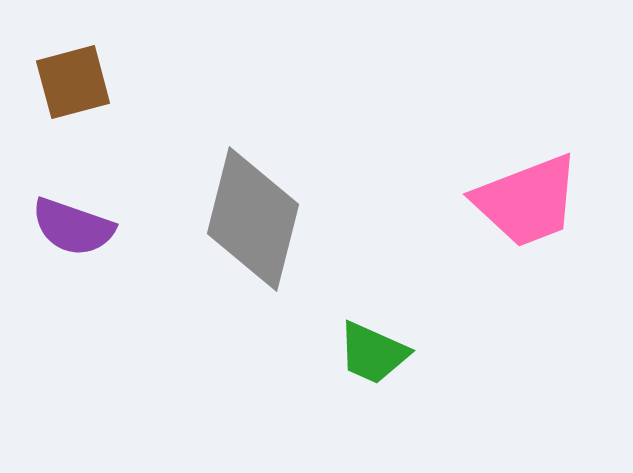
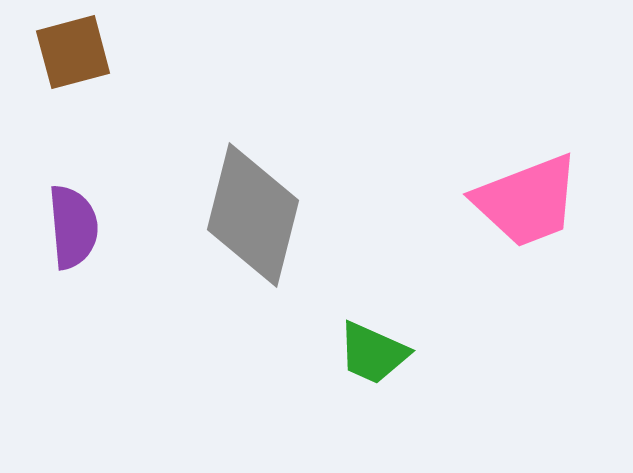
brown square: moved 30 px up
gray diamond: moved 4 px up
purple semicircle: rotated 114 degrees counterclockwise
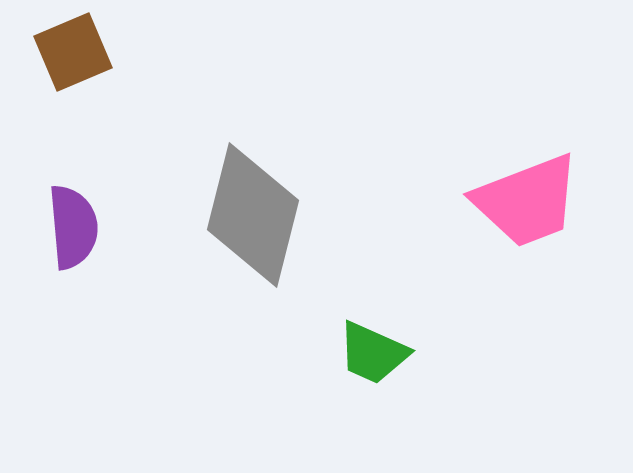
brown square: rotated 8 degrees counterclockwise
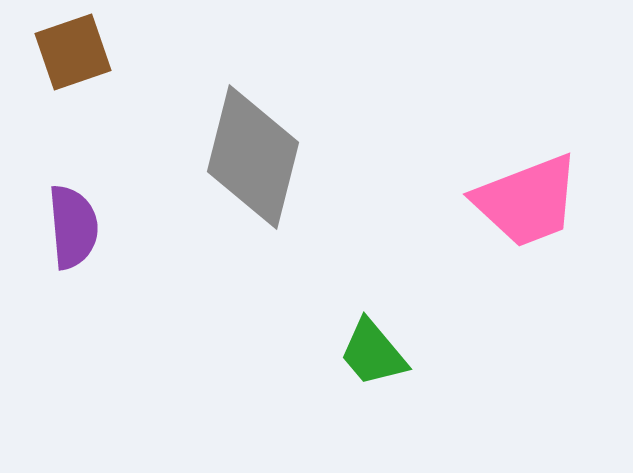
brown square: rotated 4 degrees clockwise
gray diamond: moved 58 px up
green trapezoid: rotated 26 degrees clockwise
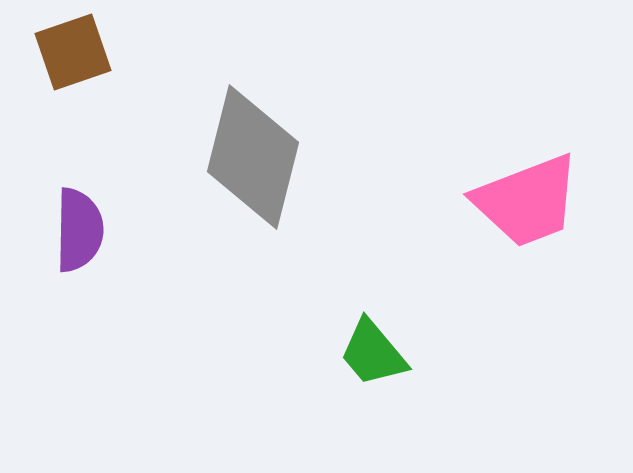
purple semicircle: moved 6 px right, 3 px down; rotated 6 degrees clockwise
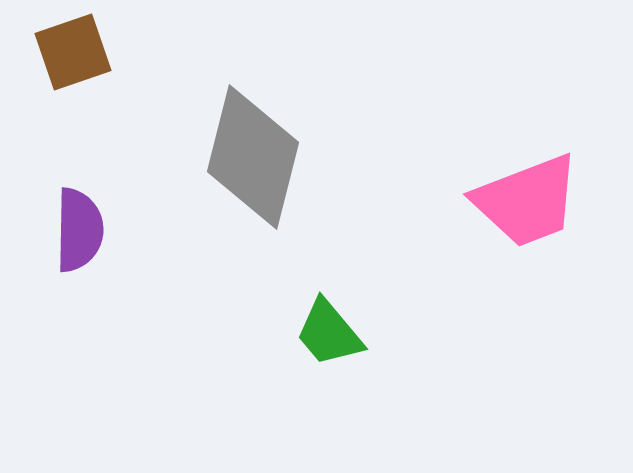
green trapezoid: moved 44 px left, 20 px up
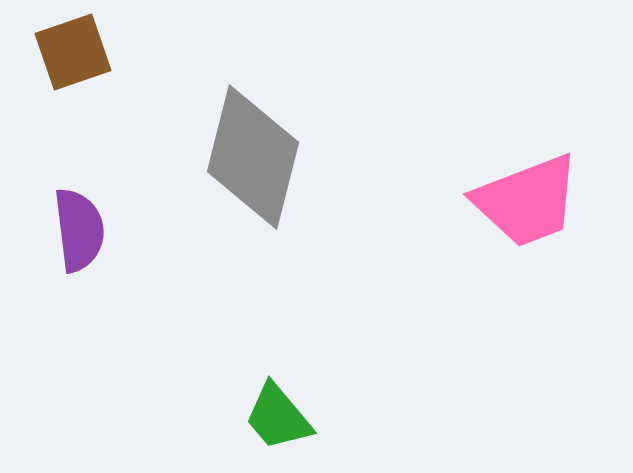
purple semicircle: rotated 8 degrees counterclockwise
green trapezoid: moved 51 px left, 84 px down
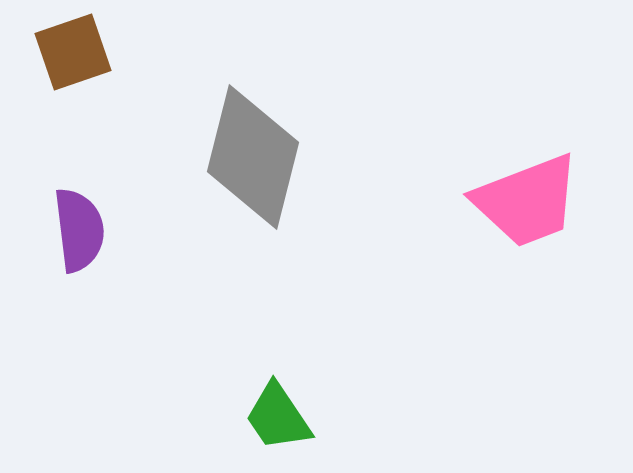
green trapezoid: rotated 6 degrees clockwise
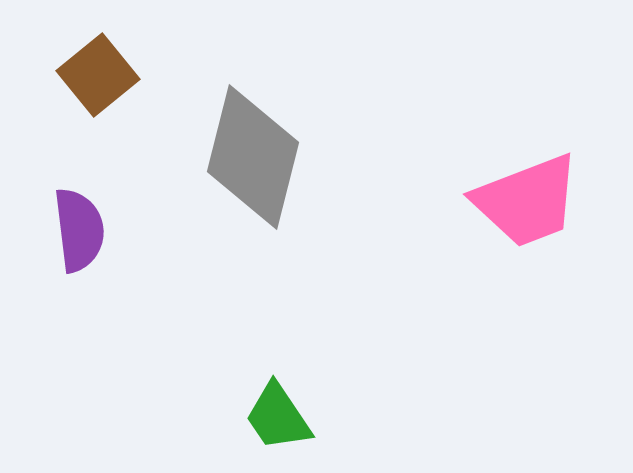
brown square: moved 25 px right, 23 px down; rotated 20 degrees counterclockwise
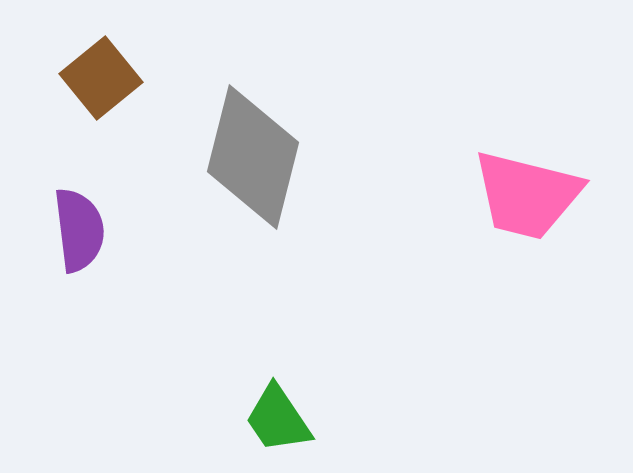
brown square: moved 3 px right, 3 px down
pink trapezoid: moved 6 px up; rotated 35 degrees clockwise
green trapezoid: moved 2 px down
